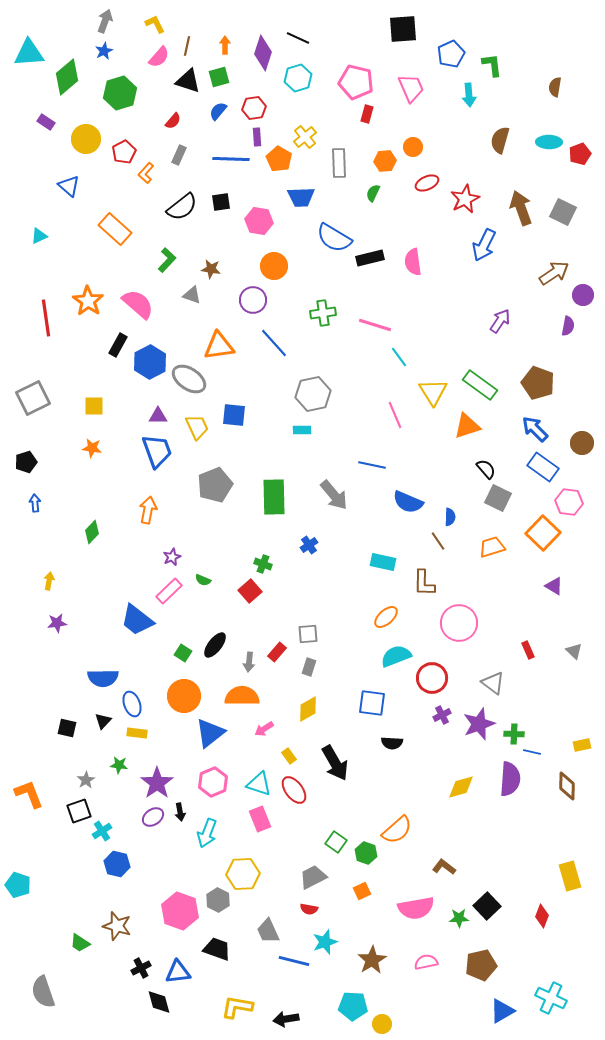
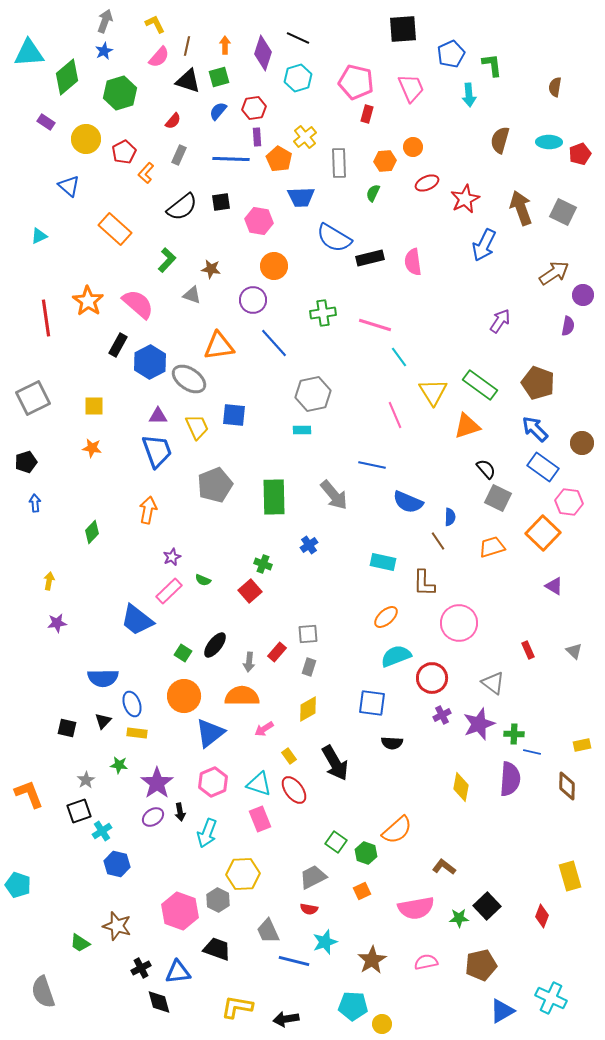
yellow diamond at (461, 787): rotated 64 degrees counterclockwise
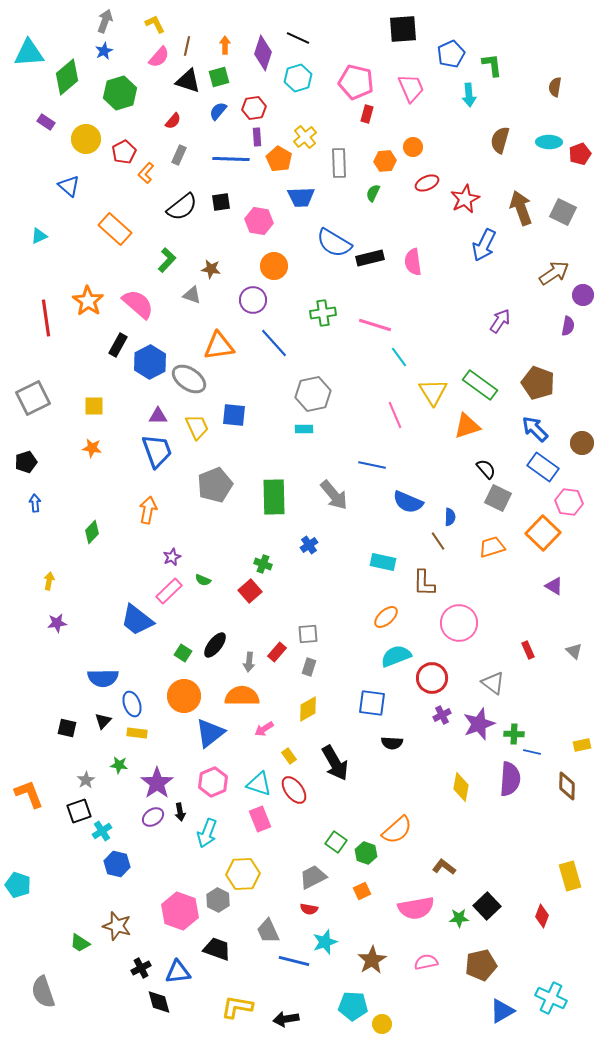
blue semicircle at (334, 238): moved 5 px down
cyan rectangle at (302, 430): moved 2 px right, 1 px up
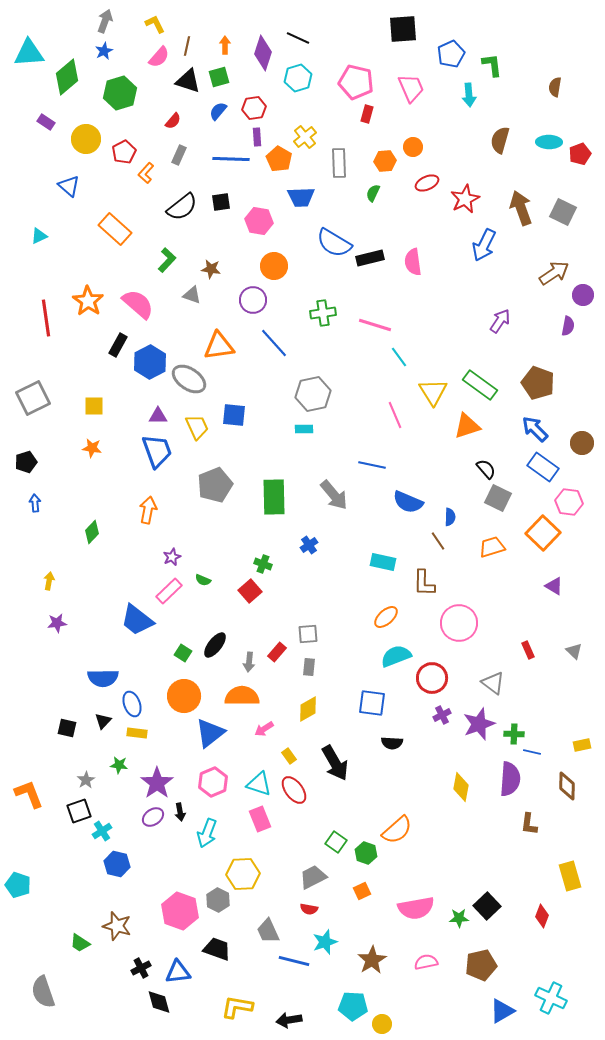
gray rectangle at (309, 667): rotated 12 degrees counterclockwise
brown L-shape at (444, 867): moved 85 px right, 43 px up; rotated 120 degrees counterclockwise
black arrow at (286, 1019): moved 3 px right, 1 px down
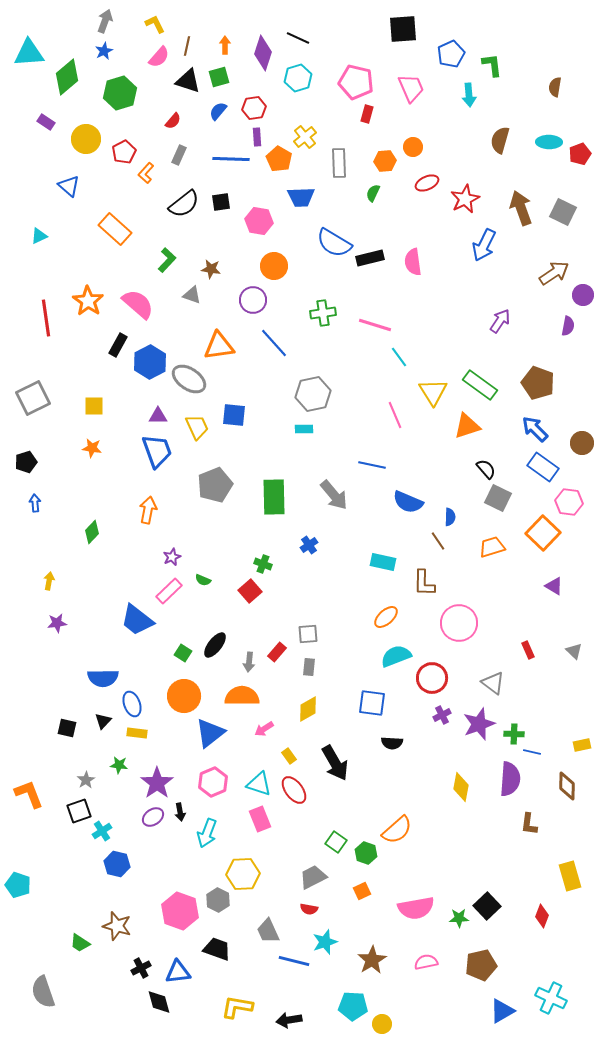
black semicircle at (182, 207): moved 2 px right, 3 px up
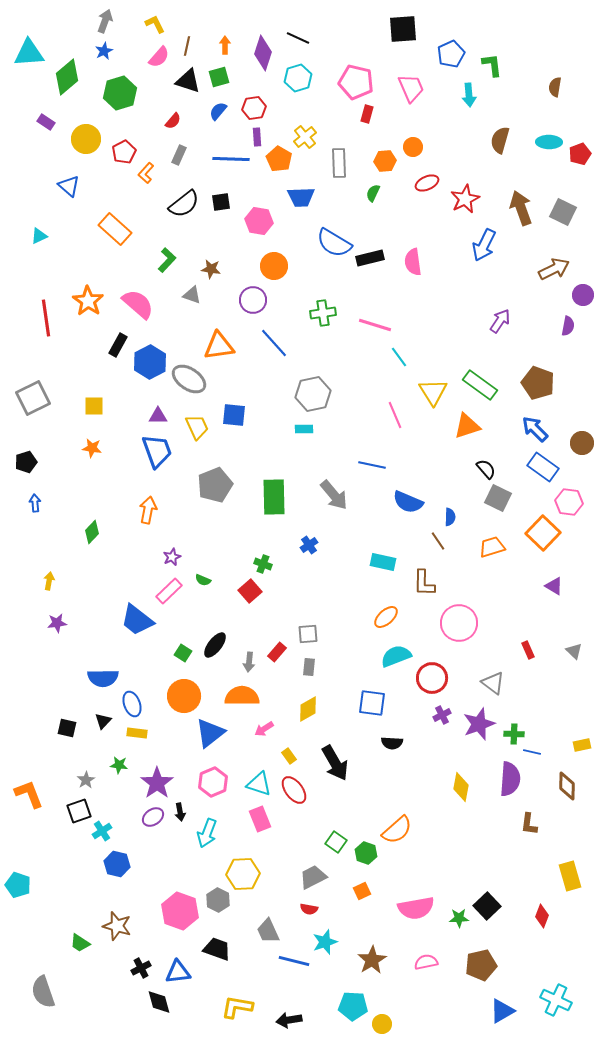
brown arrow at (554, 273): moved 4 px up; rotated 8 degrees clockwise
cyan cross at (551, 998): moved 5 px right, 2 px down
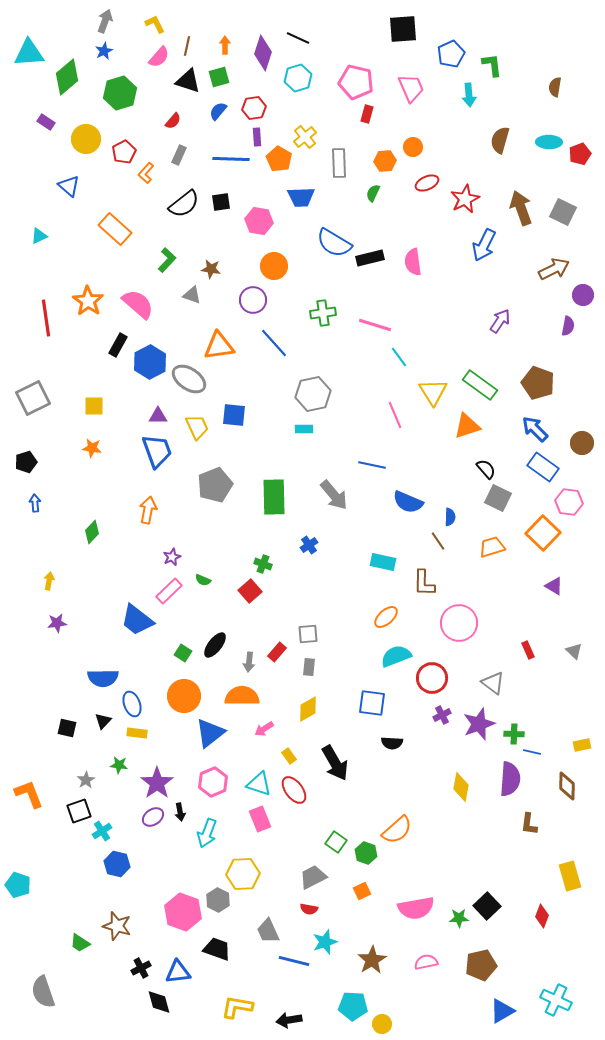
pink hexagon at (180, 911): moved 3 px right, 1 px down
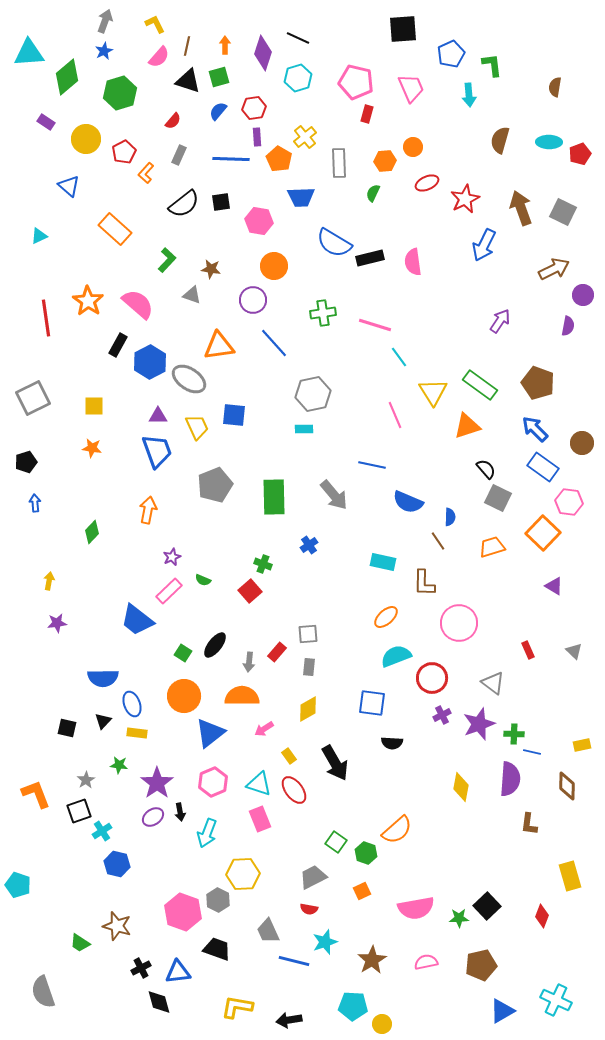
orange L-shape at (29, 794): moved 7 px right
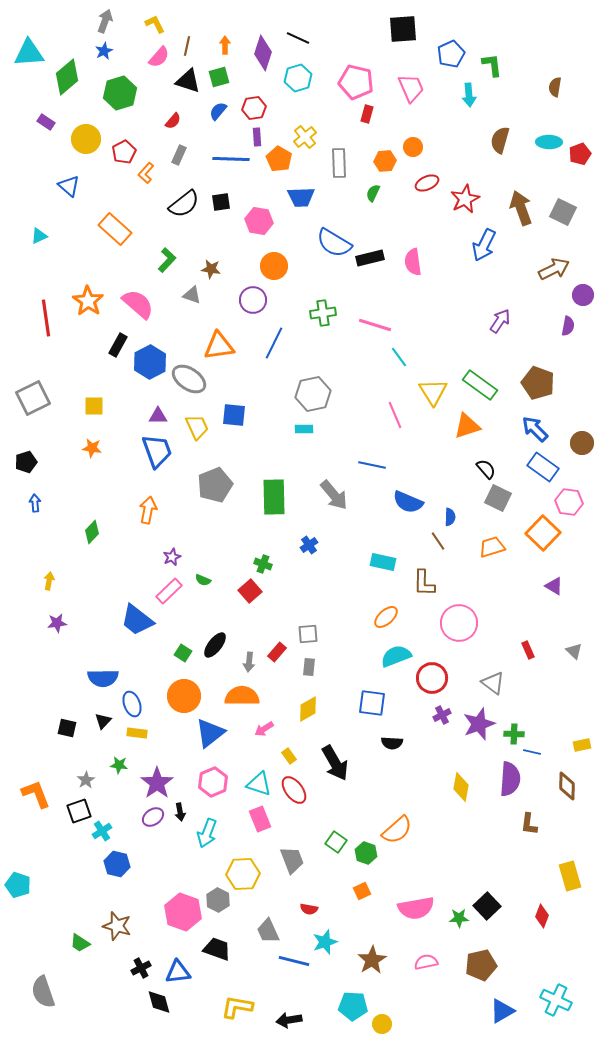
blue line at (274, 343): rotated 68 degrees clockwise
gray trapezoid at (313, 877): moved 21 px left, 17 px up; rotated 96 degrees clockwise
